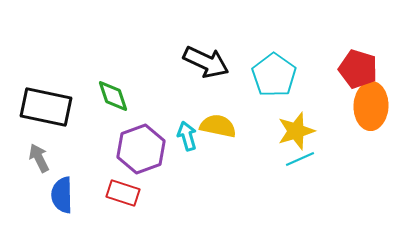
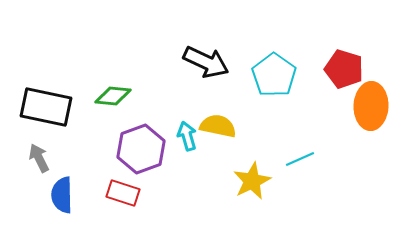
red pentagon: moved 14 px left
green diamond: rotated 66 degrees counterclockwise
yellow star: moved 44 px left, 50 px down; rotated 9 degrees counterclockwise
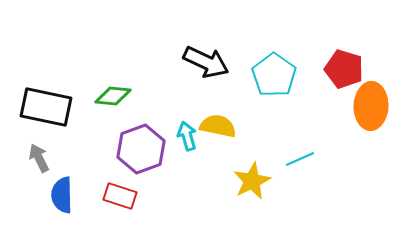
red rectangle: moved 3 px left, 3 px down
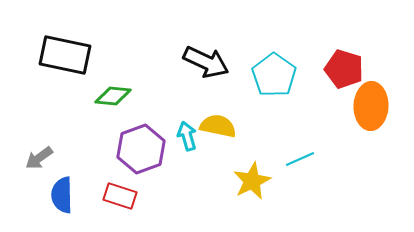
black rectangle: moved 19 px right, 52 px up
gray arrow: rotated 100 degrees counterclockwise
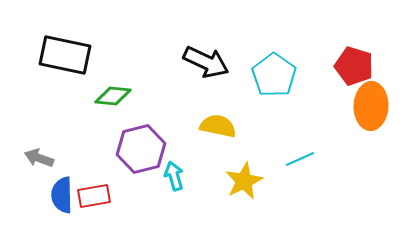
red pentagon: moved 10 px right, 3 px up
cyan arrow: moved 13 px left, 40 px down
purple hexagon: rotated 6 degrees clockwise
gray arrow: rotated 56 degrees clockwise
yellow star: moved 8 px left
red rectangle: moved 26 px left; rotated 28 degrees counterclockwise
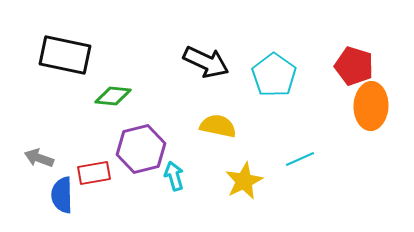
red rectangle: moved 23 px up
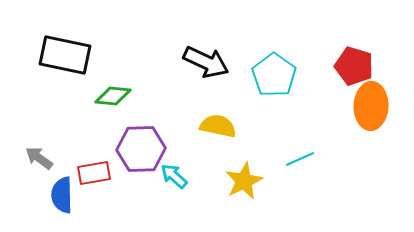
purple hexagon: rotated 12 degrees clockwise
gray arrow: rotated 16 degrees clockwise
cyan arrow: rotated 32 degrees counterclockwise
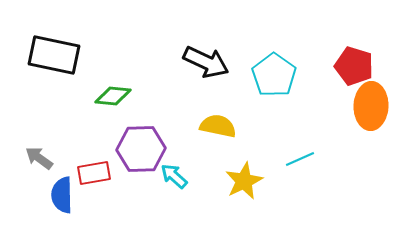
black rectangle: moved 11 px left
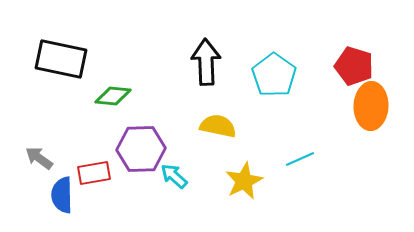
black rectangle: moved 7 px right, 4 px down
black arrow: rotated 117 degrees counterclockwise
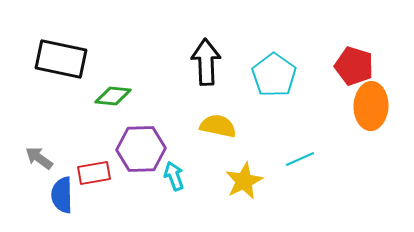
cyan arrow: rotated 28 degrees clockwise
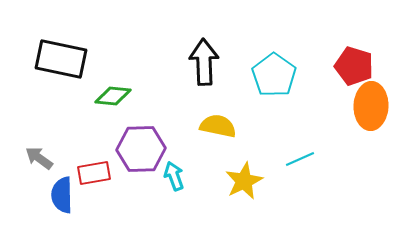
black arrow: moved 2 px left
